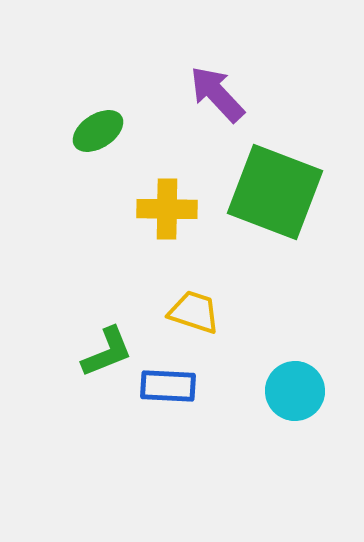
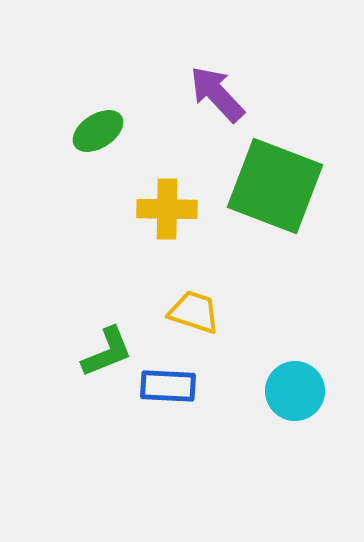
green square: moved 6 px up
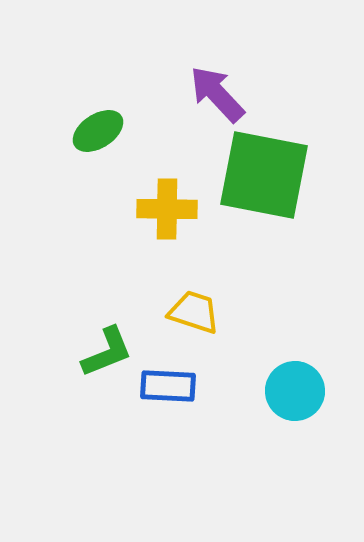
green square: moved 11 px left, 11 px up; rotated 10 degrees counterclockwise
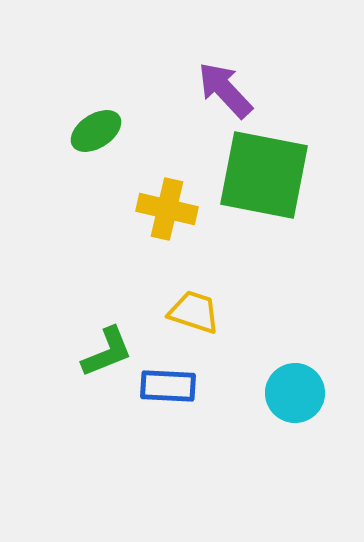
purple arrow: moved 8 px right, 4 px up
green ellipse: moved 2 px left
yellow cross: rotated 12 degrees clockwise
cyan circle: moved 2 px down
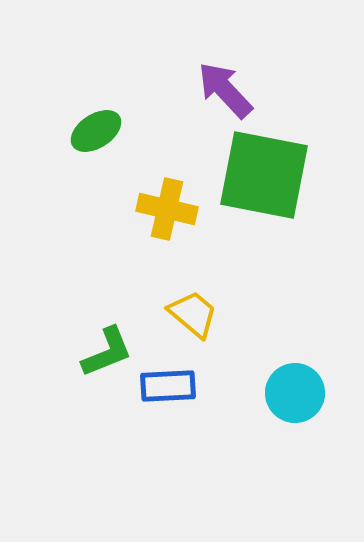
yellow trapezoid: moved 1 px left, 2 px down; rotated 22 degrees clockwise
blue rectangle: rotated 6 degrees counterclockwise
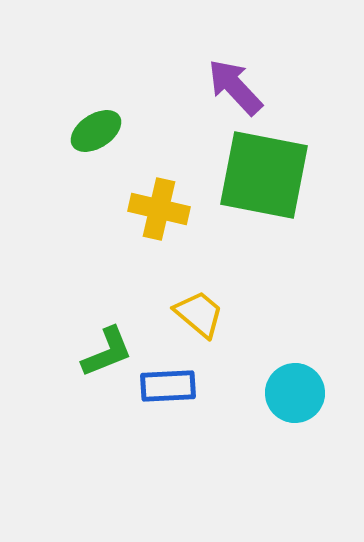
purple arrow: moved 10 px right, 3 px up
yellow cross: moved 8 px left
yellow trapezoid: moved 6 px right
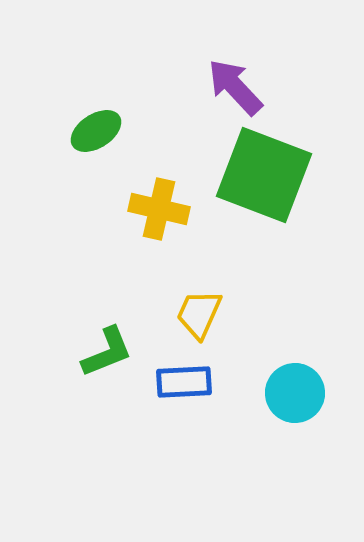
green square: rotated 10 degrees clockwise
yellow trapezoid: rotated 106 degrees counterclockwise
blue rectangle: moved 16 px right, 4 px up
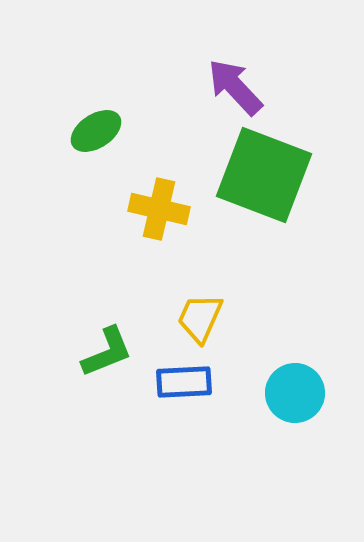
yellow trapezoid: moved 1 px right, 4 px down
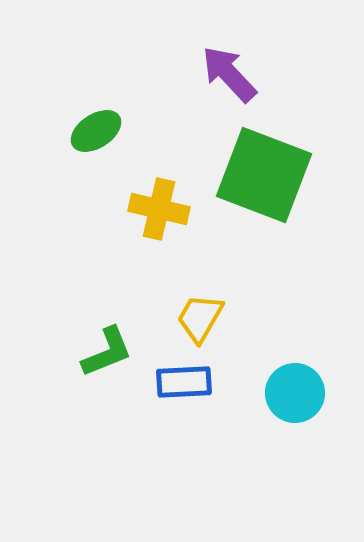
purple arrow: moved 6 px left, 13 px up
yellow trapezoid: rotated 6 degrees clockwise
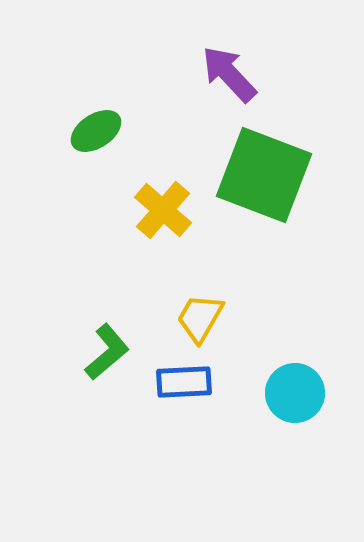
yellow cross: moved 4 px right, 1 px down; rotated 28 degrees clockwise
green L-shape: rotated 18 degrees counterclockwise
